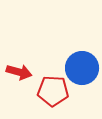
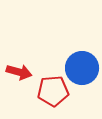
red pentagon: rotated 8 degrees counterclockwise
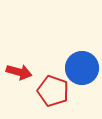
red pentagon: rotated 24 degrees clockwise
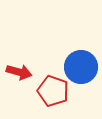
blue circle: moved 1 px left, 1 px up
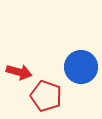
red pentagon: moved 7 px left, 5 px down
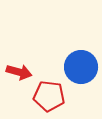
red pentagon: moved 3 px right; rotated 12 degrees counterclockwise
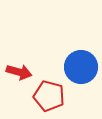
red pentagon: rotated 8 degrees clockwise
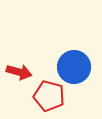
blue circle: moved 7 px left
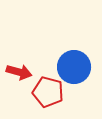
red pentagon: moved 1 px left, 4 px up
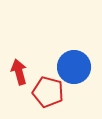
red arrow: rotated 120 degrees counterclockwise
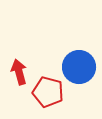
blue circle: moved 5 px right
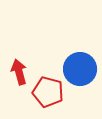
blue circle: moved 1 px right, 2 px down
